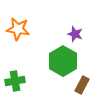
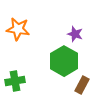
green hexagon: moved 1 px right
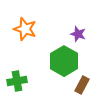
orange star: moved 7 px right; rotated 10 degrees clockwise
purple star: moved 3 px right
green cross: moved 2 px right
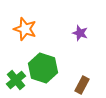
purple star: moved 2 px right, 1 px up
green hexagon: moved 21 px left, 7 px down; rotated 12 degrees counterclockwise
green cross: moved 1 px left, 1 px up; rotated 30 degrees counterclockwise
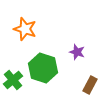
purple star: moved 3 px left, 19 px down
green cross: moved 3 px left
brown rectangle: moved 8 px right
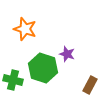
purple star: moved 10 px left, 2 px down
green cross: rotated 36 degrees counterclockwise
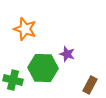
green hexagon: rotated 16 degrees counterclockwise
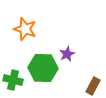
purple star: rotated 28 degrees clockwise
brown rectangle: moved 3 px right, 1 px down
